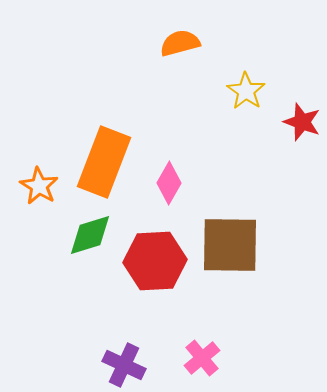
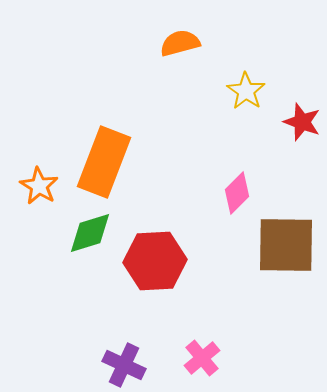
pink diamond: moved 68 px right, 10 px down; rotated 15 degrees clockwise
green diamond: moved 2 px up
brown square: moved 56 px right
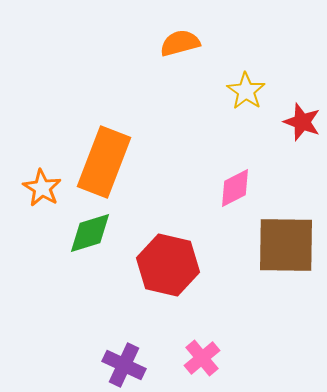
orange star: moved 3 px right, 2 px down
pink diamond: moved 2 px left, 5 px up; rotated 18 degrees clockwise
red hexagon: moved 13 px right, 4 px down; rotated 16 degrees clockwise
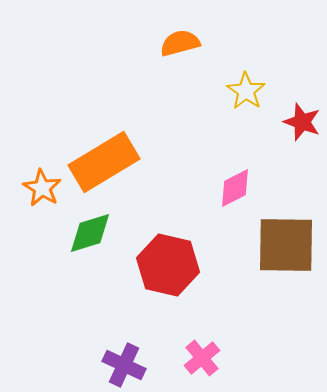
orange rectangle: rotated 38 degrees clockwise
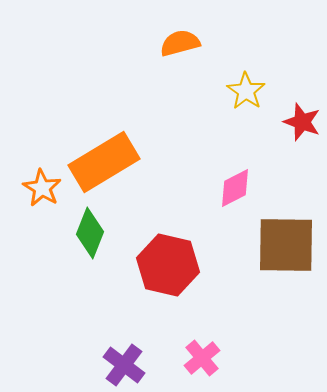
green diamond: rotated 51 degrees counterclockwise
purple cross: rotated 12 degrees clockwise
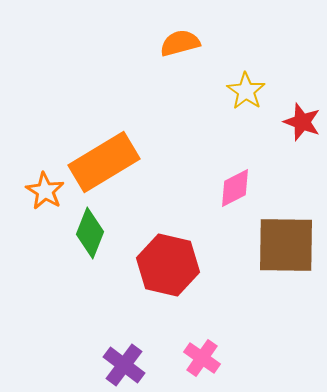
orange star: moved 3 px right, 3 px down
pink cross: rotated 15 degrees counterclockwise
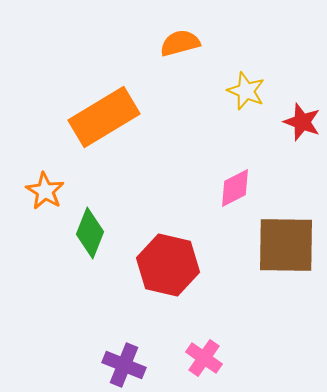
yellow star: rotated 12 degrees counterclockwise
orange rectangle: moved 45 px up
pink cross: moved 2 px right
purple cross: rotated 15 degrees counterclockwise
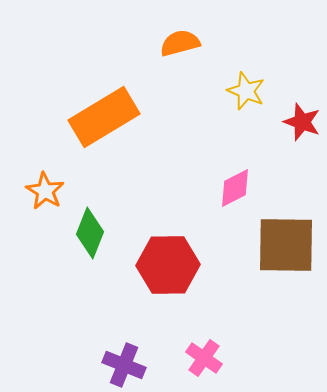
red hexagon: rotated 14 degrees counterclockwise
